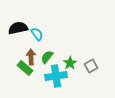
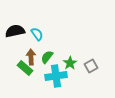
black semicircle: moved 3 px left, 3 px down
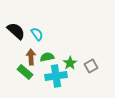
black semicircle: moved 1 px right; rotated 54 degrees clockwise
green semicircle: rotated 40 degrees clockwise
green rectangle: moved 4 px down
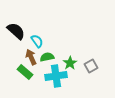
cyan semicircle: moved 7 px down
brown arrow: rotated 21 degrees counterclockwise
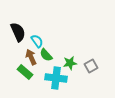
black semicircle: moved 2 px right, 1 px down; rotated 24 degrees clockwise
green semicircle: moved 1 px left, 2 px up; rotated 120 degrees counterclockwise
green star: rotated 24 degrees clockwise
cyan cross: moved 2 px down; rotated 15 degrees clockwise
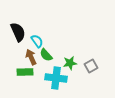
green rectangle: rotated 42 degrees counterclockwise
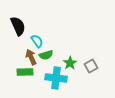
black semicircle: moved 6 px up
green semicircle: rotated 64 degrees counterclockwise
green star: rotated 24 degrees counterclockwise
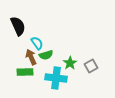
cyan semicircle: moved 2 px down
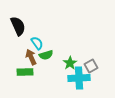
cyan cross: moved 23 px right; rotated 10 degrees counterclockwise
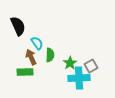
green semicircle: moved 4 px right; rotated 72 degrees counterclockwise
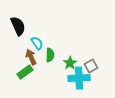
green rectangle: rotated 35 degrees counterclockwise
